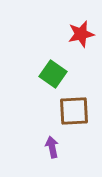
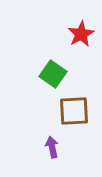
red star: rotated 16 degrees counterclockwise
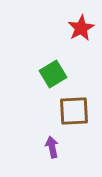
red star: moved 6 px up
green square: rotated 24 degrees clockwise
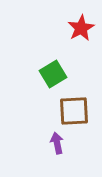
purple arrow: moved 5 px right, 4 px up
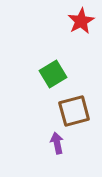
red star: moved 7 px up
brown square: rotated 12 degrees counterclockwise
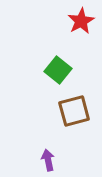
green square: moved 5 px right, 4 px up; rotated 20 degrees counterclockwise
purple arrow: moved 9 px left, 17 px down
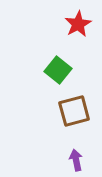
red star: moved 3 px left, 3 px down
purple arrow: moved 28 px right
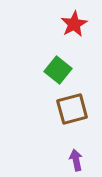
red star: moved 4 px left
brown square: moved 2 px left, 2 px up
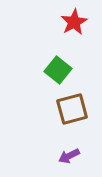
red star: moved 2 px up
purple arrow: moved 7 px left, 4 px up; rotated 105 degrees counterclockwise
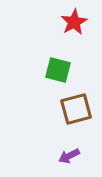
green square: rotated 24 degrees counterclockwise
brown square: moved 4 px right
